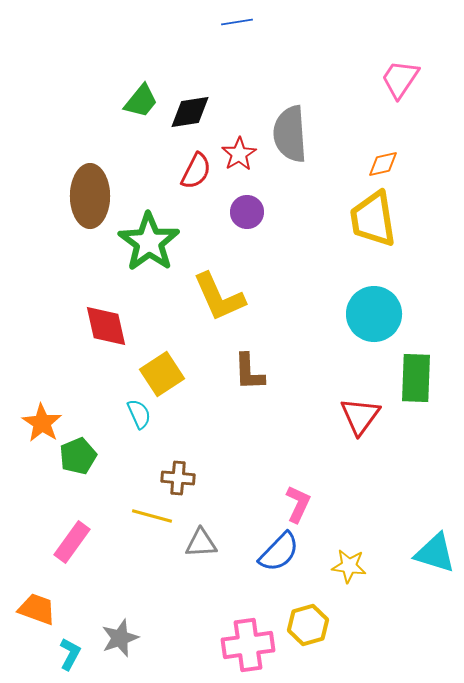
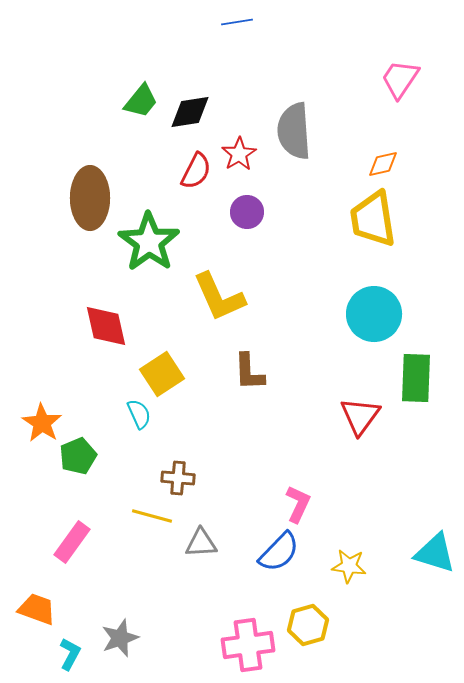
gray semicircle: moved 4 px right, 3 px up
brown ellipse: moved 2 px down
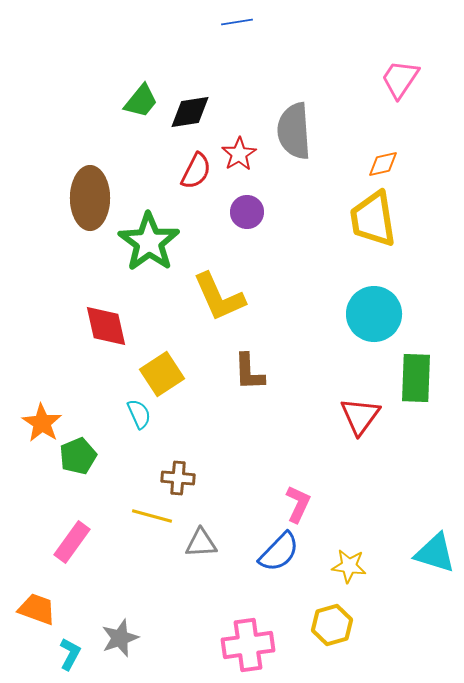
yellow hexagon: moved 24 px right
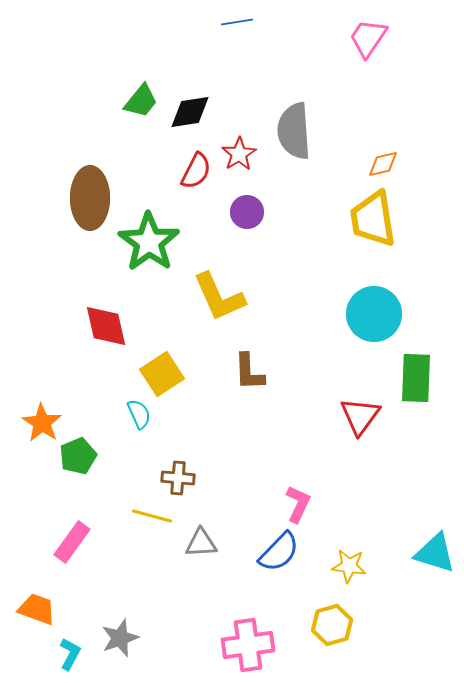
pink trapezoid: moved 32 px left, 41 px up
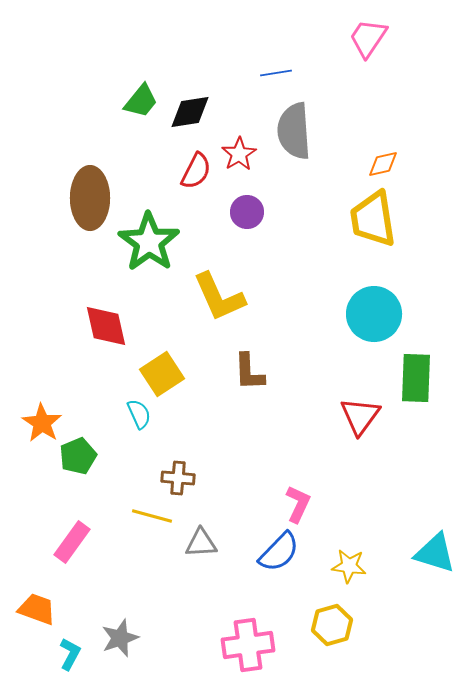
blue line: moved 39 px right, 51 px down
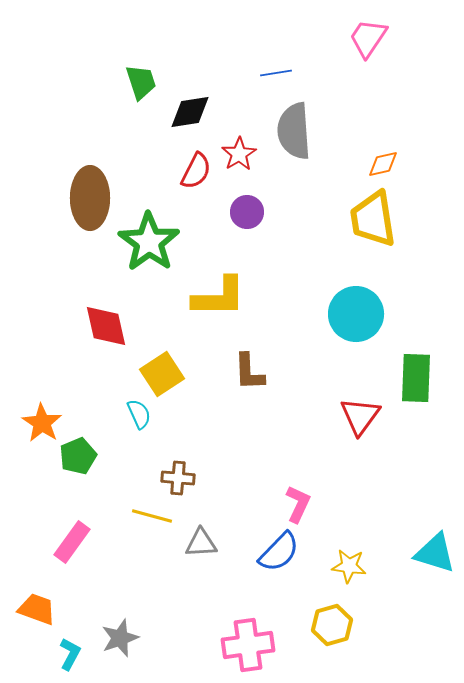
green trapezoid: moved 19 px up; rotated 57 degrees counterclockwise
yellow L-shape: rotated 66 degrees counterclockwise
cyan circle: moved 18 px left
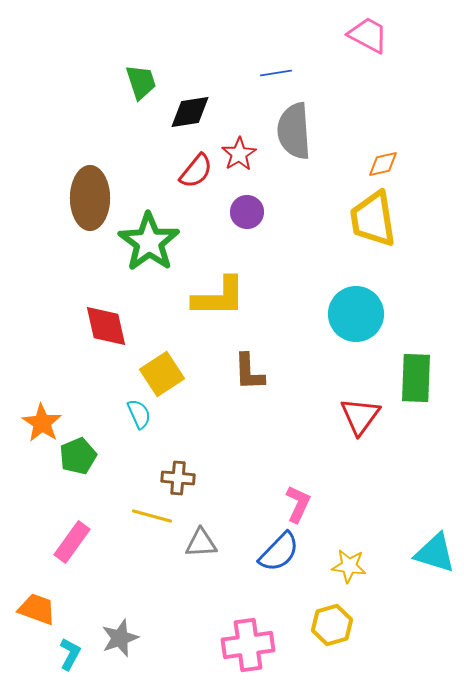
pink trapezoid: moved 3 px up; rotated 84 degrees clockwise
red semicircle: rotated 12 degrees clockwise
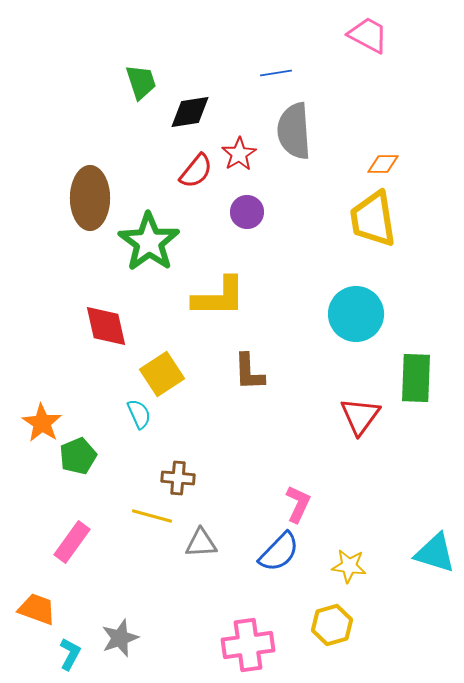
orange diamond: rotated 12 degrees clockwise
